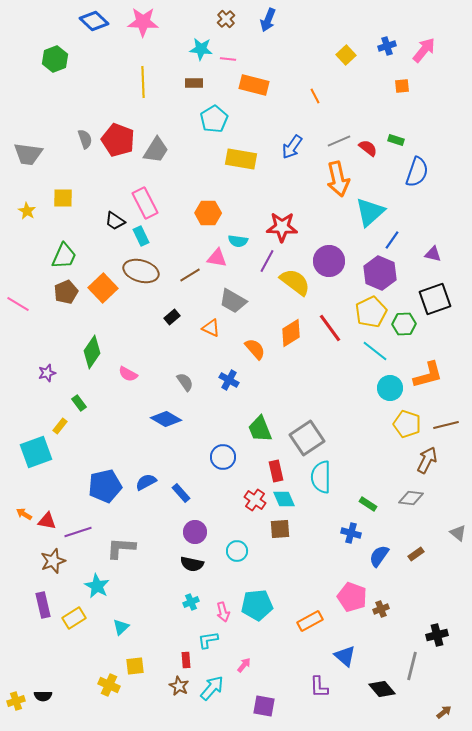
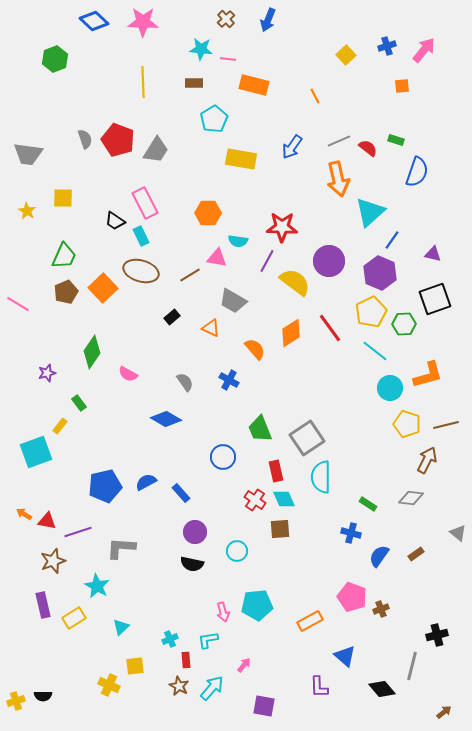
cyan cross at (191, 602): moved 21 px left, 37 px down
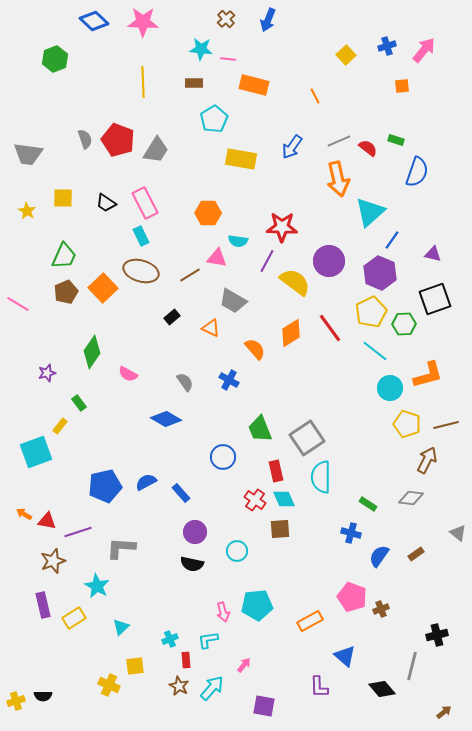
black trapezoid at (115, 221): moved 9 px left, 18 px up
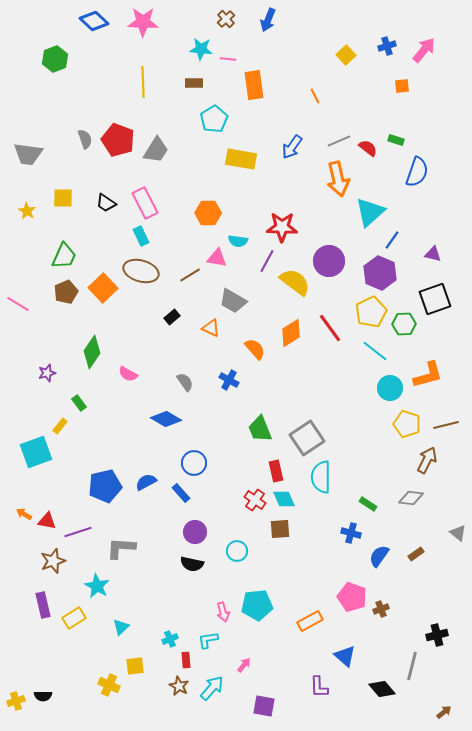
orange rectangle at (254, 85): rotated 68 degrees clockwise
blue circle at (223, 457): moved 29 px left, 6 px down
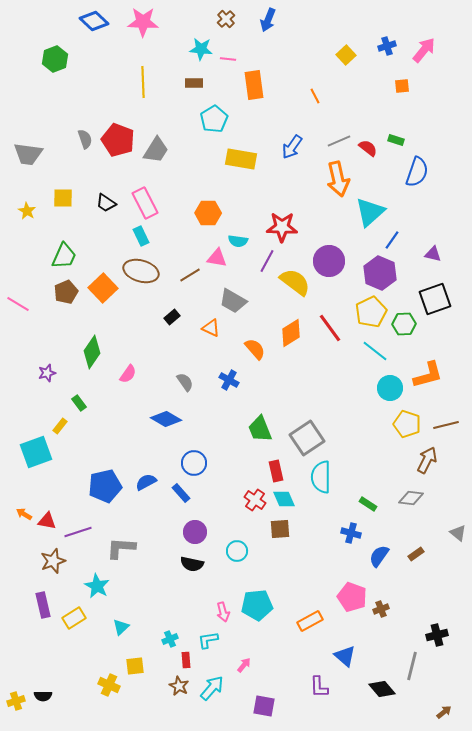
pink semicircle at (128, 374): rotated 84 degrees counterclockwise
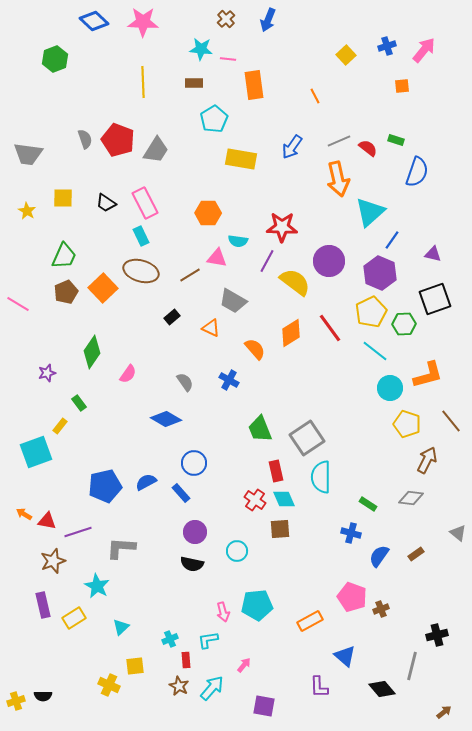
brown line at (446, 425): moved 5 px right, 4 px up; rotated 65 degrees clockwise
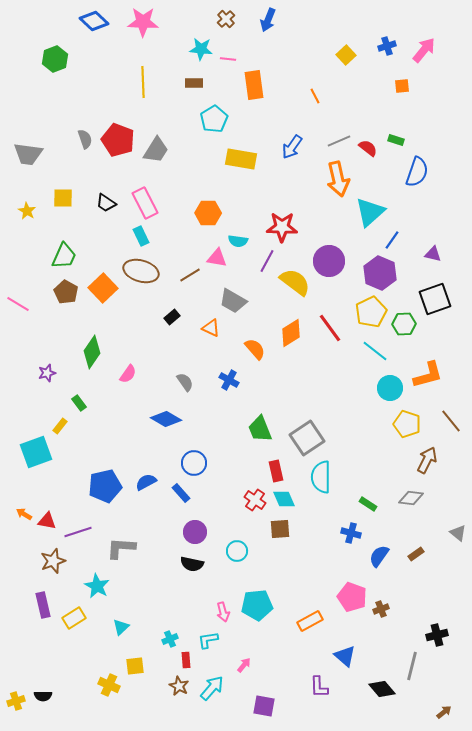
brown pentagon at (66, 292): rotated 20 degrees counterclockwise
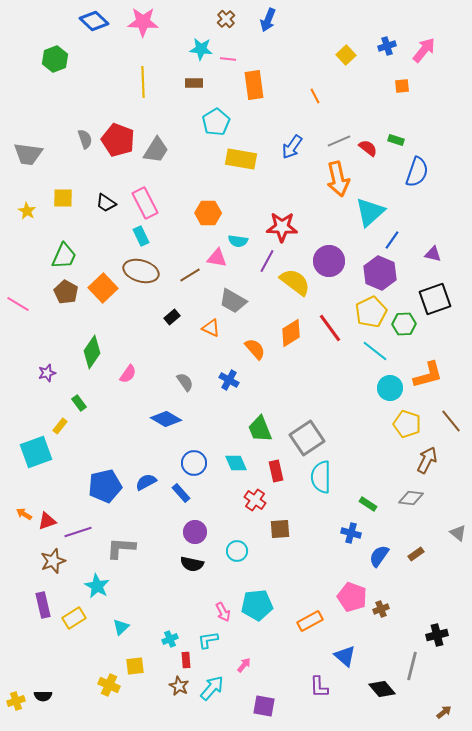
cyan pentagon at (214, 119): moved 2 px right, 3 px down
cyan diamond at (284, 499): moved 48 px left, 36 px up
red triangle at (47, 521): rotated 30 degrees counterclockwise
pink arrow at (223, 612): rotated 12 degrees counterclockwise
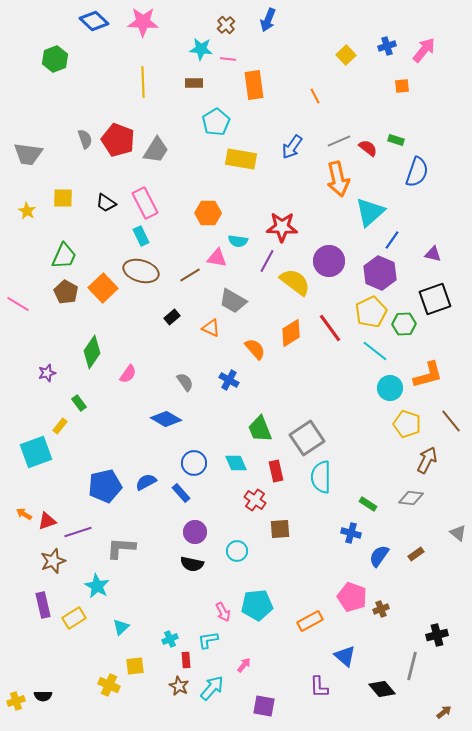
brown cross at (226, 19): moved 6 px down
